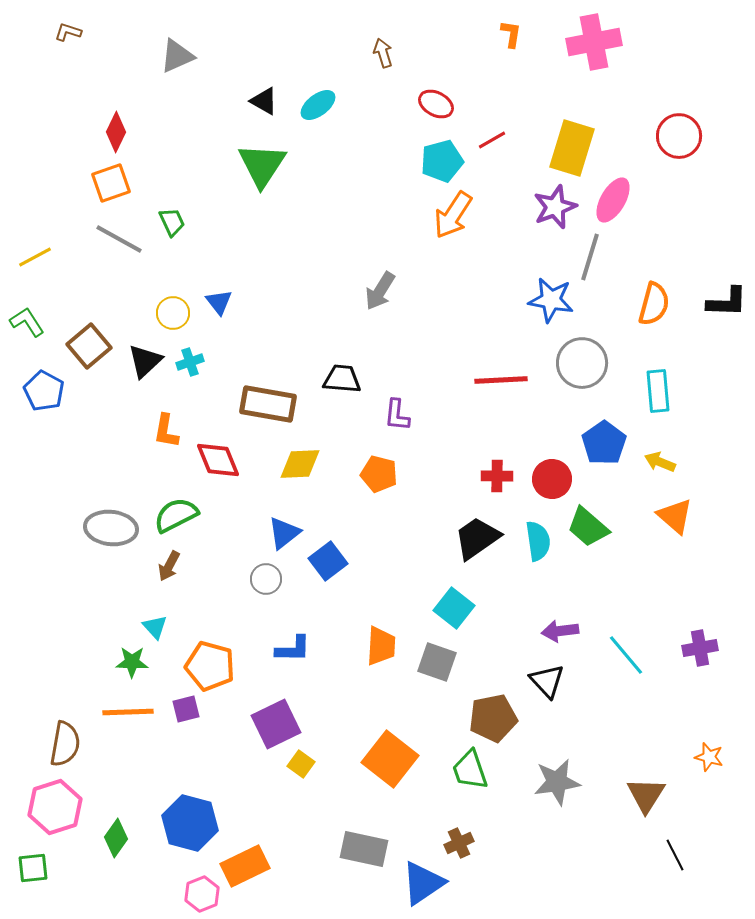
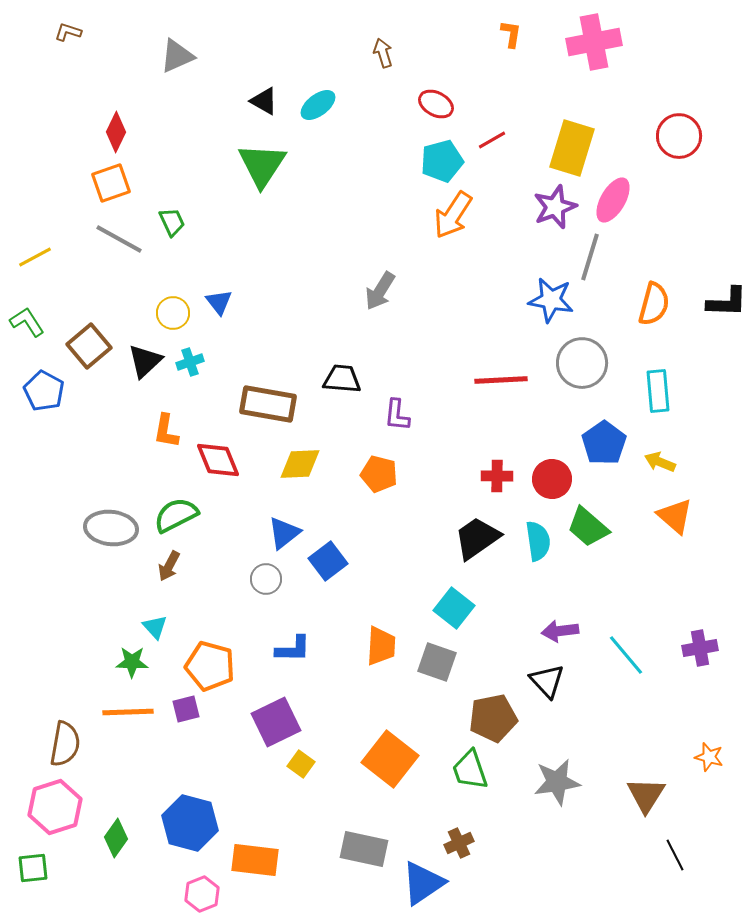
purple square at (276, 724): moved 2 px up
orange rectangle at (245, 866): moved 10 px right, 6 px up; rotated 33 degrees clockwise
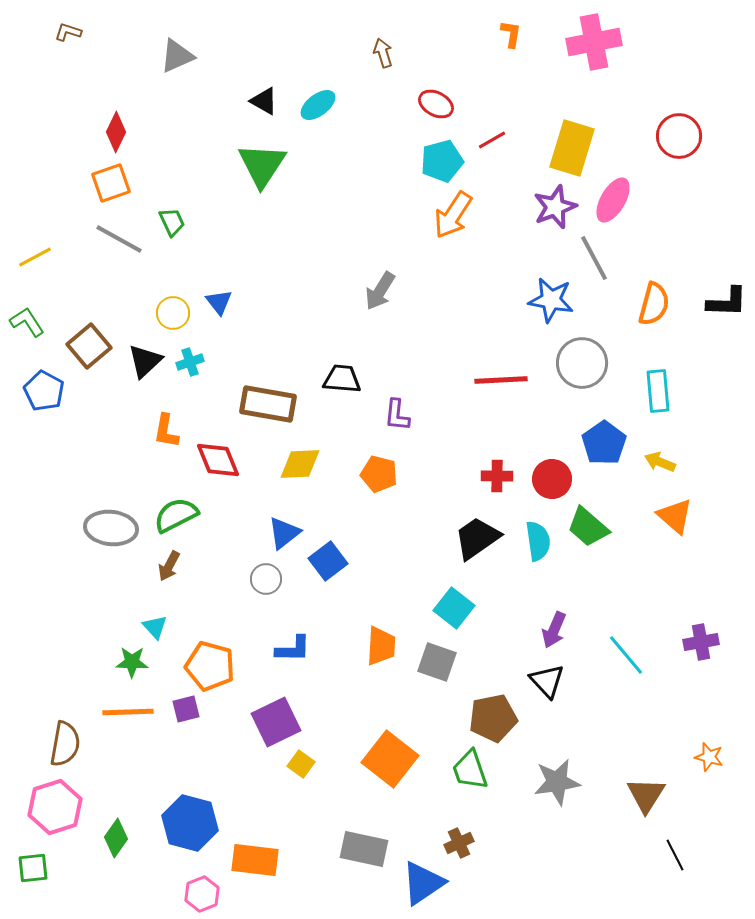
gray line at (590, 257): moved 4 px right, 1 px down; rotated 45 degrees counterclockwise
purple arrow at (560, 631): moved 6 px left, 1 px up; rotated 60 degrees counterclockwise
purple cross at (700, 648): moved 1 px right, 6 px up
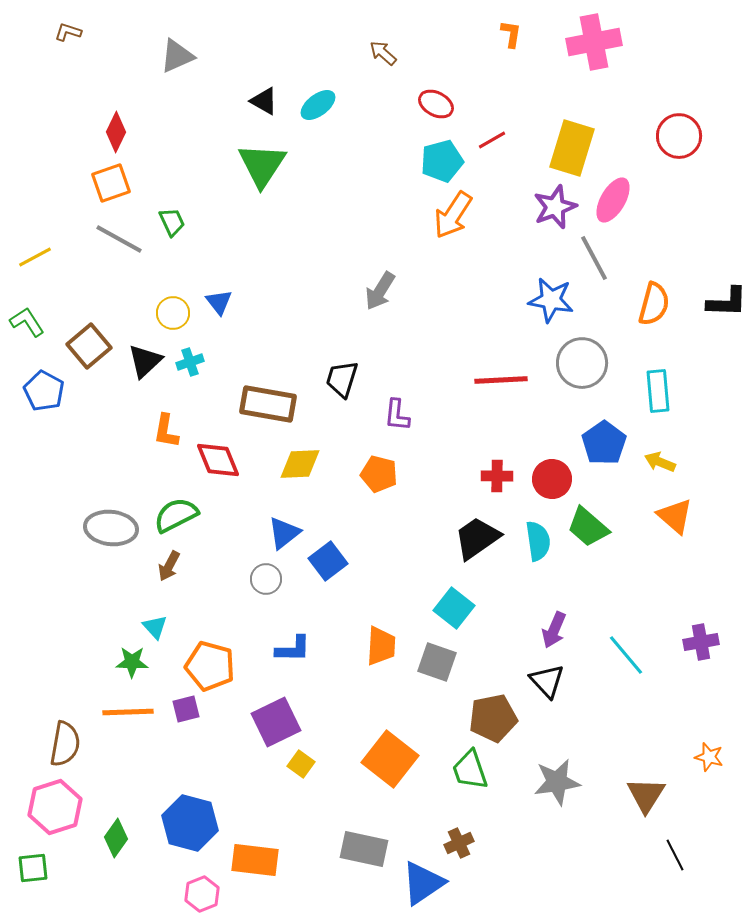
brown arrow at (383, 53): rotated 32 degrees counterclockwise
black trapezoid at (342, 379): rotated 78 degrees counterclockwise
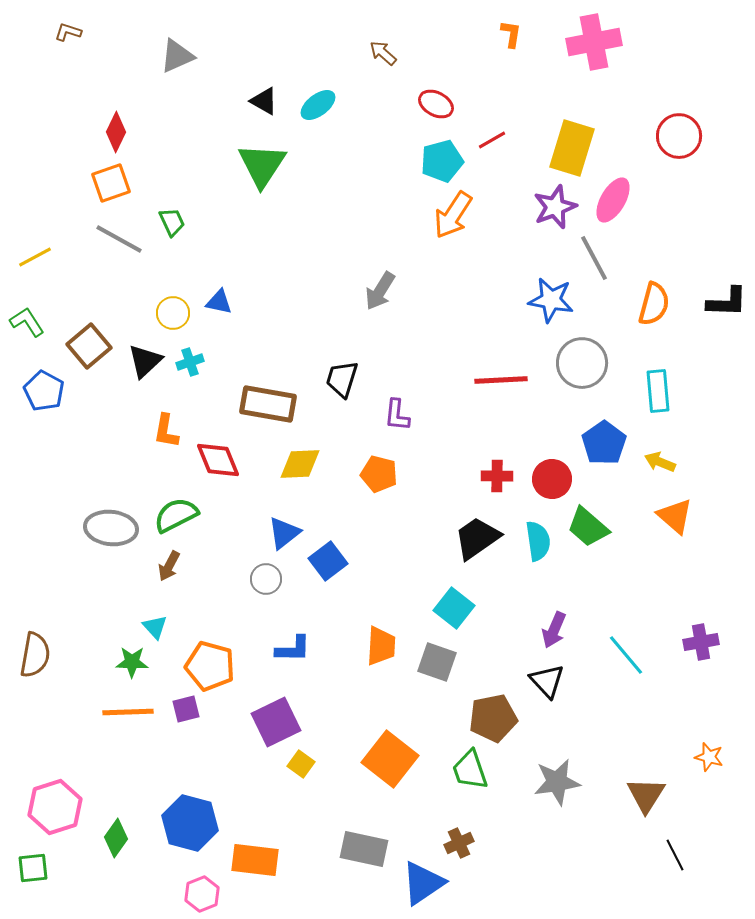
blue triangle at (219, 302): rotated 40 degrees counterclockwise
brown semicircle at (65, 744): moved 30 px left, 89 px up
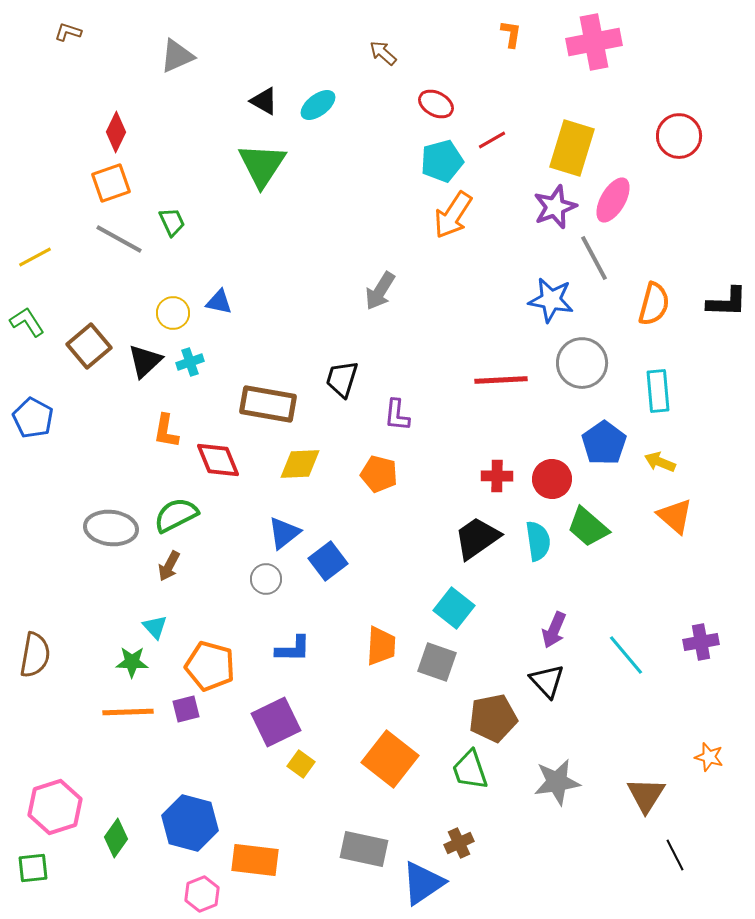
blue pentagon at (44, 391): moved 11 px left, 27 px down
